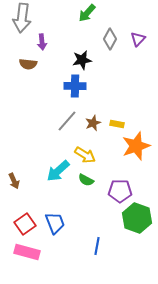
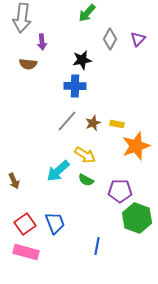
pink rectangle: moved 1 px left
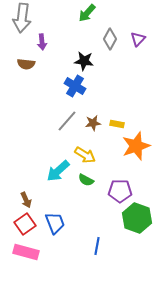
black star: moved 2 px right, 1 px down; rotated 18 degrees clockwise
brown semicircle: moved 2 px left
blue cross: rotated 30 degrees clockwise
brown star: rotated 14 degrees clockwise
brown arrow: moved 12 px right, 19 px down
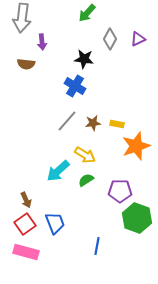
purple triangle: rotated 21 degrees clockwise
black star: moved 2 px up
green semicircle: rotated 119 degrees clockwise
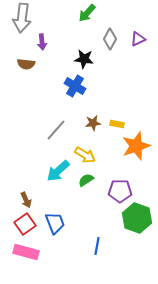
gray line: moved 11 px left, 9 px down
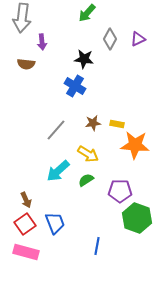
orange star: moved 1 px left, 1 px up; rotated 24 degrees clockwise
yellow arrow: moved 3 px right, 1 px up
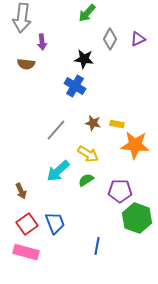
brown star: rotated 21 degrees clockwise
brown arrow: moved 5 px left, 9 px up
red square: moved 2 px right
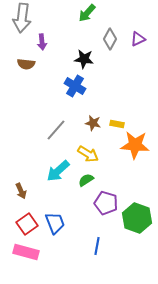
purple pentagon: moved 14 px left, 12 px down; rotated 15 degrees clockwise
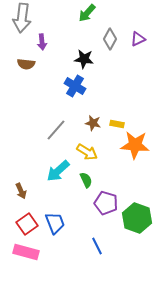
yellow arrow: moved 1 px left, 2 px up
green semicircle: rotated 98 degrees clockwise
blue line: rotated 36 degrees counterclockwise
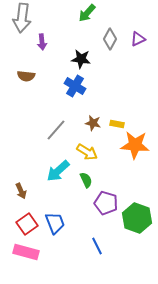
black star: moved 3 px left
brown semicircle: moved 12 px down
